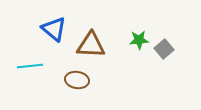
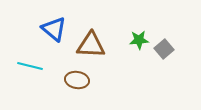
cyan line: rotated 20 degrees clockwise
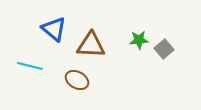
brown ellipse: rotated 20 degrees clockwise
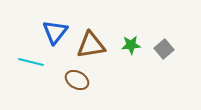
blue triangle: moved 1 px right, 3 px down; rotated 28 degrees clockwise
green star: moved 8 px left, 5 px down
brown triangle: rotated 12 degrees counterclockwise
cyan line: moved 1 px right, 4 px up
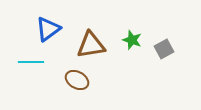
blue triangle: moved 7 px left, 3 px up; rotated 16 degrees clockwise
green star: moved 1 px right, 5 px up; rotated 24 degrees clockwise
gray square: rotated 12 degrees clockwise
cyan line: rotated 15 degrees counterclockwise
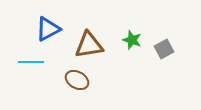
blue triangle: rotated 8 degrees clockwise
brown triangle: moved 2 px left
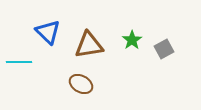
blue triangle: moved 3 px down; rotated 48 degrees counterclockwise
green star: rotated 18 degrees clockwise
cyan line: moved 12 px left
brown ellipse: moved 4 px right, 4 px down
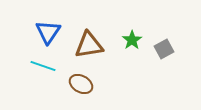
blue triangle: rotated 20 degrees clockwise
cyan line: moved 24 px right, 4 px down; rotated 20 degrees clockwise
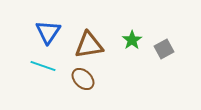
brown ellipse: moved 2 px right, 5 px up; rotated 15 degrees clockwise
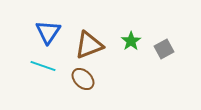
green star: moved 1 px left, 1 px down
brown triangle: rotated 12 degrees counterclockwise
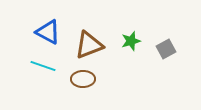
blue triangle: rotated 36 degrees counterclockwise
green star: rotated 18 degrees clockwise
gray square: moved 2 px right
brown ellipse: rotated 45 degrees counterclockwise
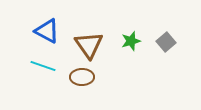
blue triangle: moved 1 px left, 1 px up
brown triangle: rotated 44 degrees counterclockwise
gray square: moved 7 px up; rotated 12 degrees counterclockwise
brown ellipse: moved 1 px left, 2 px up
